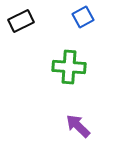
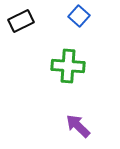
blue square: moved 4 px left, 1 px up; rotated 20 degrees counterclockwise
green cross: moved 1 px left, 1 px up
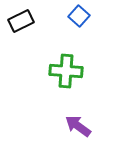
green cross: moved 2 px left, 5 px down
purple arrow: rotated 8 degrees counterclockwise
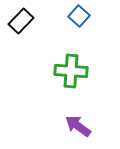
black rectangle: rotated 20 degrees counterclockwise
green cross: moved 5 px right
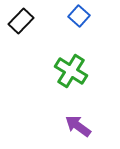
green cross: rotated 28 degrees clockwise
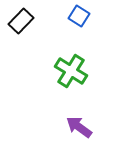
blue square: rotated 10 degrees counterclockwise
purple arrow: moved 1 px right, 1 px down
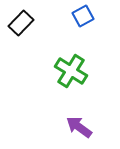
blue square: moved 4 px right; rotated 30 degrees clockwise
black rectangle: moved 2 px down
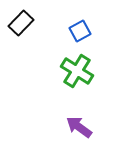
blue square: moved 3 px left, 15 px down
green cross: moved 6 px right
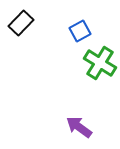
green cross: moved 23 px right, 8 px up
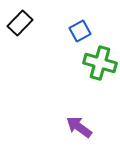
black rectangle: moved 1 px left
green cross: rotated 16 degrees counterclockwise
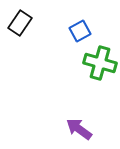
black rectangle: rotated 10 degrees counterclockwise
purple arrow: moved 2 px down
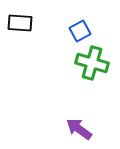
black rectangle: rotated 60 degrees clockwise
green cross: moved 8 px left
